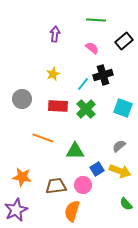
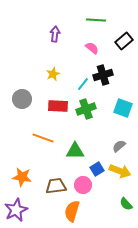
green cross: rotated 24 degrees clockwise
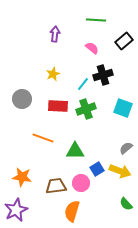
gray semicircle: moved 7 px right, 2 px down
pink circle: moved 2 px left, 2 px up
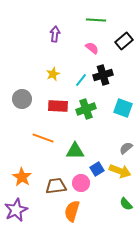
cyan line: moved 2 px left, 4 px up
orange star: rotated 24 degrees clockwise
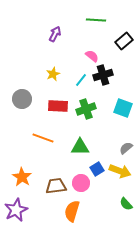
purple arrow: rotated 21 degrees clockwise
pink semicircle: moved 8 px down
green triangle: moved 5 px right, 4 px up
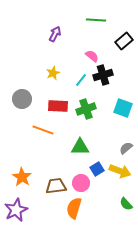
yellow star: moved 1 px up
orange line: moved 8 px up
orange semicircle: moved 2 px right, 3 px up
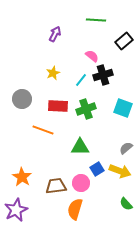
orange semicircle: moved 1 px right, 1 px down
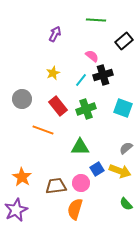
red rectangle: rotated 48 degrees clockwise
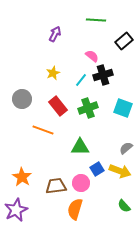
green cross: moved 2 px right, 1 px up
green semicircle: moved 2 px left, 2 px down
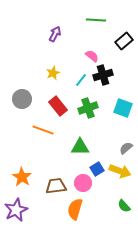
pink circle: moved 2 px right
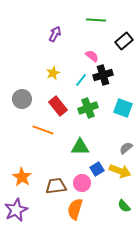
pink circle: moved 1 px left
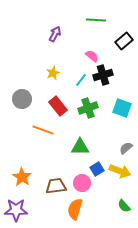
cyan square: moved 1 px left
purple star: rotated 25 degrees clockwise
